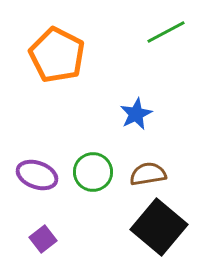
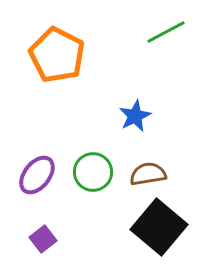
blue star: moved 1 px left, 2 px down
purple ellipse: rotated 72 degrees counterclockwise
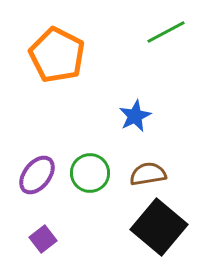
green circle: moved 3 px left, 1 px down
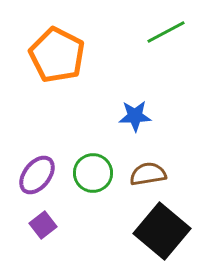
blue star: rotated 24 degrees clockwise
green circle: moved 3 px right
black square: moved 3 px right, 4 px down
purple square: moved 14 px up
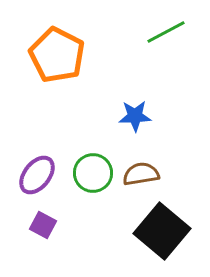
brown semicircle: moved 7 px left
purple square: rotated 24 degrees counterclockwise
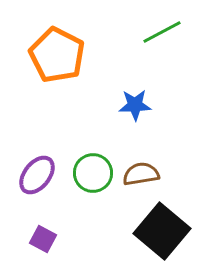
green line: moved 4 px left
blue star: moved 11 px up
purple square: moved 14 px down
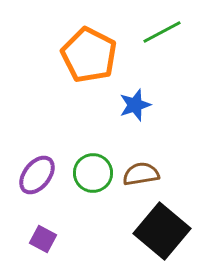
orange pentagon: moved 32 px right
blue star: rotated 16 degrees counterclockwise
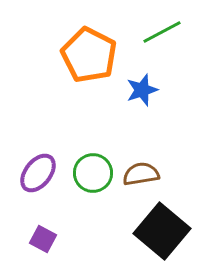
blue star: moved 7 px right, 15 px up
purple ellipse: moved 1 px right, 2 px up
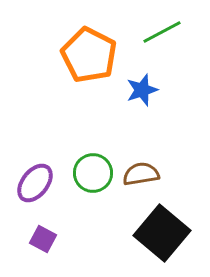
purple ellipse: moved 3 px left, 10 px down
black square: moved 2 px down
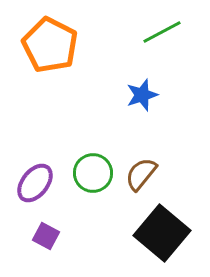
orange pentagon: moved 39 px left, 10 px up
blue star: moved 5 px down
brown semicircle: rotated 42 degrees counterclockwise
purple square: moved 3 px right, 3 px up
